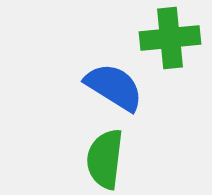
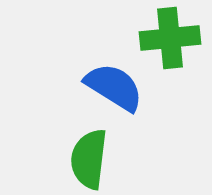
green semicircle: moved 16 px left
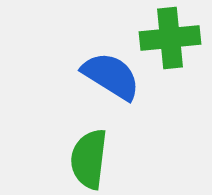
blue semicircle: moved 3 px left, 11 px up
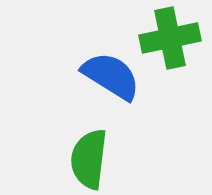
green cross: rotated 6 degrees counterclockwise
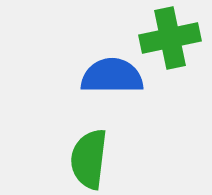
blue semicircle: moved 1 px right; rotated 32 degrees counterclockwise
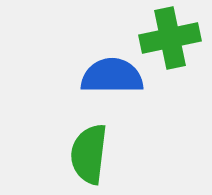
green semicircle: moved 5 px up
